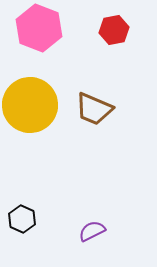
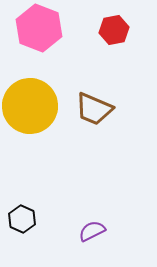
yellow circle: moved 1 px down
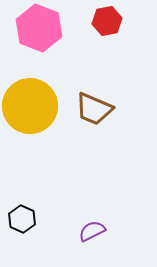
red hexagon: moved 7 px left, 9 px up
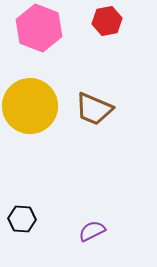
black hexagon: rotated 20 degrees counterclockwise
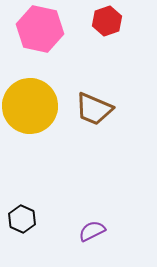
red hexagon: rotated 8 degrees counterclockwise
pink hexagon: moved 1 px right, 1 px down; rotated 9 degrees counterclockwise
black hexagon: rotated 20 degrees clockwise
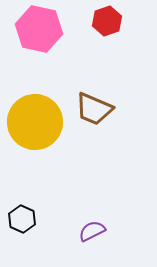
pink hexagon: moved 1 px left
yellow circle: moved 5 px right, 16 px down
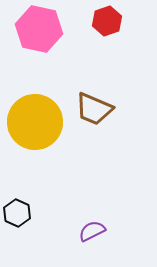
black hexagon: moved 5 px left, 6 px up
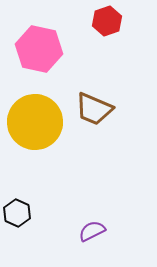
pink hexagon: moved 20 px down
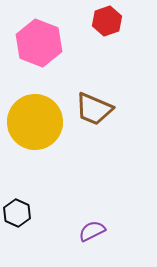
pink hexagon: moved 6 px up; rotated 9 degrees clockwise
